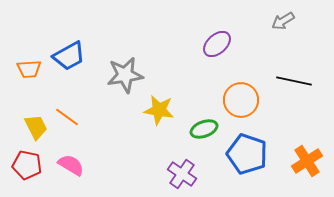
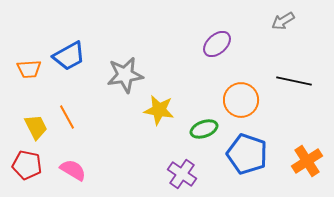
orange line: rotated 25 degrees clockwise
pink semicircle: moved 2 px right, 5 px down
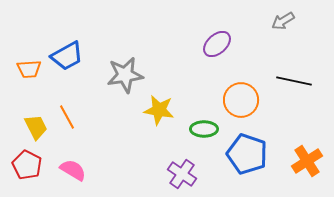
blue trapezoid: moved 2 px left
green ellipse: rotated 20 degrees clockwise
red pentagon: rotated 16 degrees clockwise
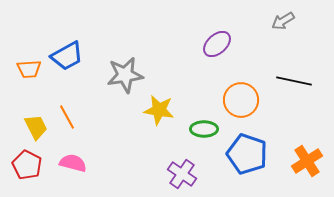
pink semicircle: moved 7 px up; rotated 16 degrees counterclockwise
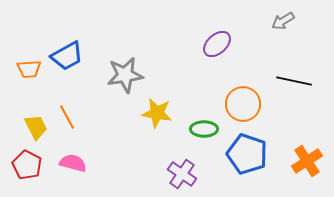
orange circle: moved 2 px right, 4 px down
yellow star: moved 2 px left, 3 px down
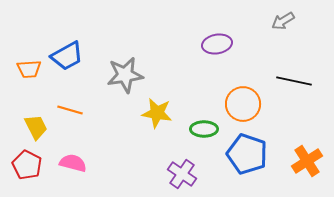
purple ellipse: rotated 32 degrees clockwise
orange line: moved 3 px right, 7 px up; rotated 45 degrees counterclockwise
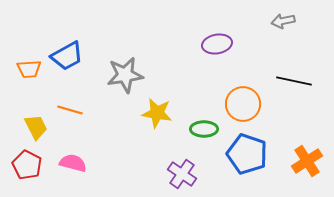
gray arrow: rotated 20 degrees clockwise
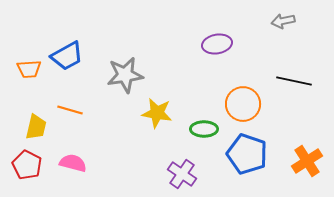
yellow trapezoid: rotated 40 degrees clockwise
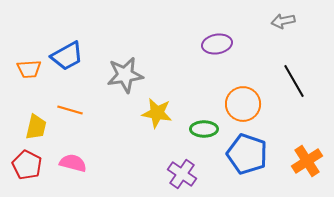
black line: rotated 48 degrees clockwise
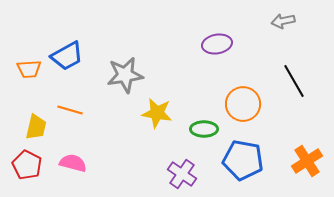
blue pentagon: moved 4 px left, 6 px down; rotated 9 degrees counterclockwise
